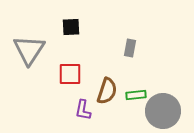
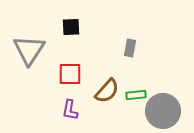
brown semicircle: rotated 24 degrees clockwise
purple L-shape: moved 13 px left
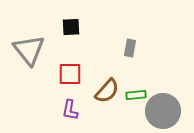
gray triangle: rotated 12 degrees counterclockwise
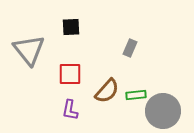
gray rectangle: rotated 12 degrees clockwise
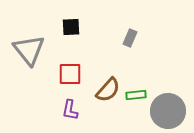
gray rectangle: moved 10 px up
brown semicircle: moved 1 px right, 1 px up
gray circle: moved 5 px right
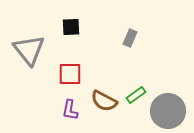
brown semicircle: moved 4 px left, 11 px down; rotated 76 degrees clockwise
green rectangle: rotated 30 degrees counterclockwise
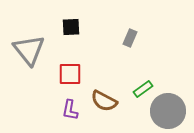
green rectangle: moved 7 px right, 6 px up
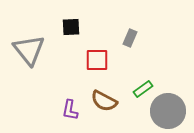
red square: moved 27 px right, 14 px up
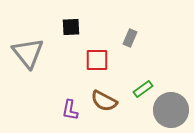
gray triangle: moved 1 px left, 3 px down
gray circle: moved 3 px right, 1 px up
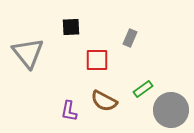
purple L-shape: moved 1 px left, 1 px down
